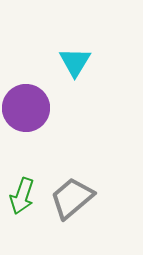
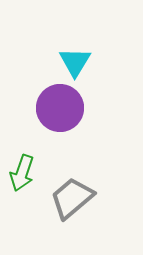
purple circle: moved 34 px right
green arrow: moved 23 px up
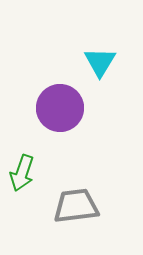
cyan triangle: moved 25 px right
gray trapezoid: moved 4 px right, 8 px down; rotated 33 degrees clockwise
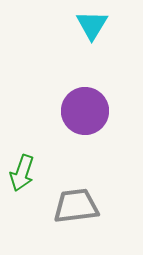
cyan triangle: moved 8 px left, 37 px up
purple circle: moved 25 px right, 3 px down
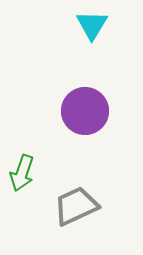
gray trapezoid: rotated 18 degrees counterclockwise
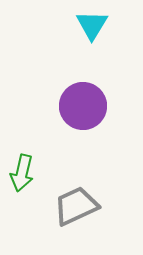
purple circle: moved 2 px left, 5 px up
green arrow: rotated 6 degrees counterclockwise
